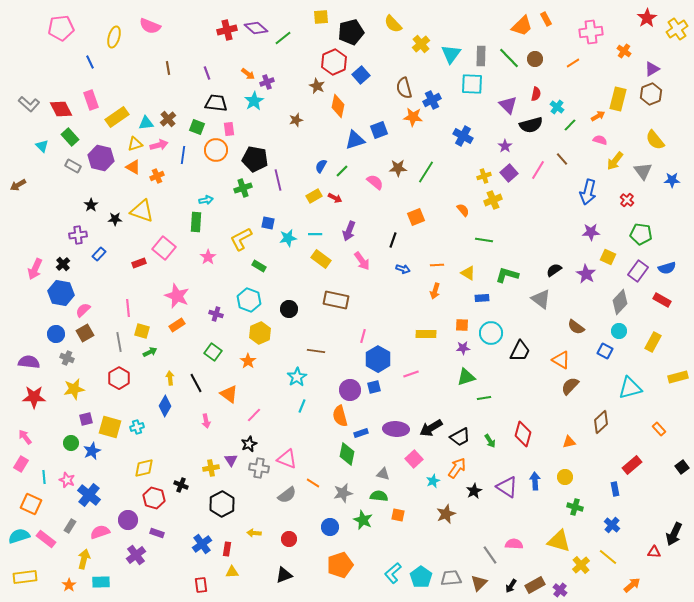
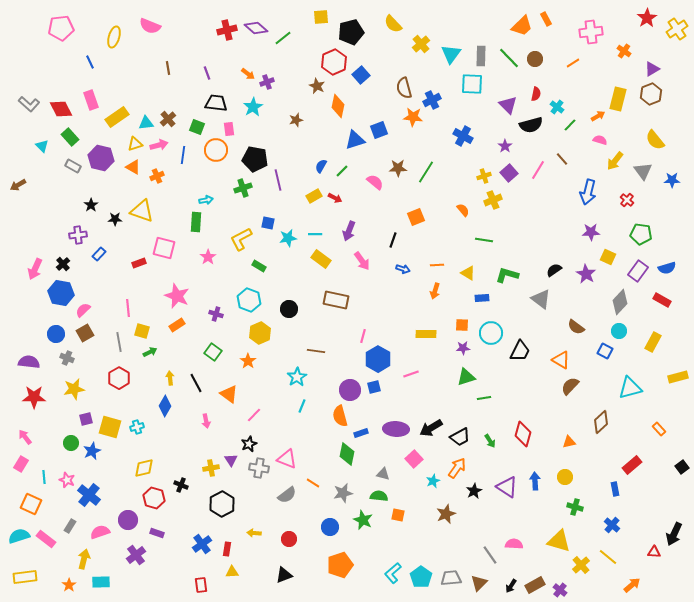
cyan star at (254, 101): moved 1 px left, 6 px down
pink square at (164, 248): rotated 25 degrees counterclockwise
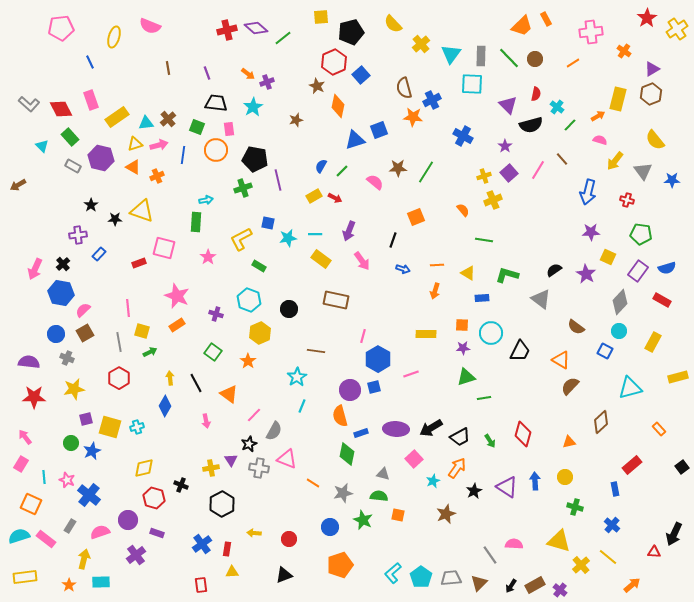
red cross at (627, 200): rotated 24 degrees counterclockwise
gray semicircle at (287, 495): moved 13 px left, 64 px up; rotated 24 degrees counterclockwise
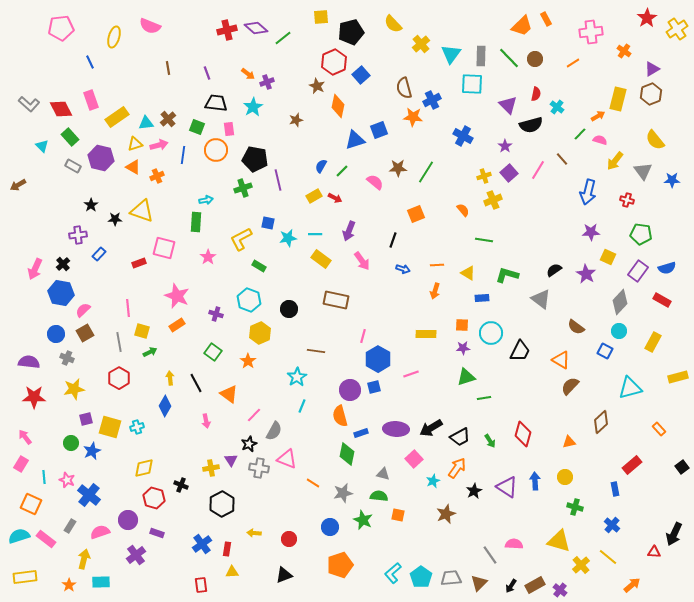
green line at (570, 125): moved 10 px right, 9 px down
orange square at (416, 217): moved 3 px up
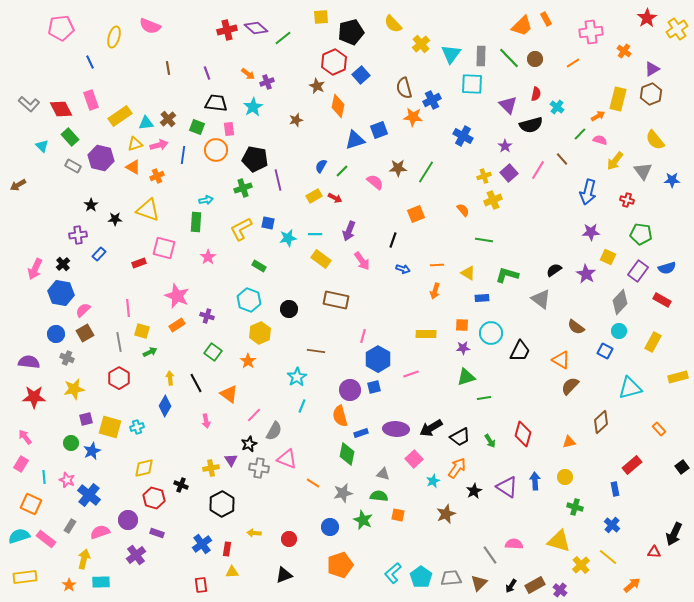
yellow rectangle at (117, 117): moved 3 px right, 1 px up
yellow triangle at (142, 211): moved 6 px right, 1 px up
yellow L-shape at (241, 239): moved 10 px up
purple cross at (216, 314): moved 9 px left, 2 px down
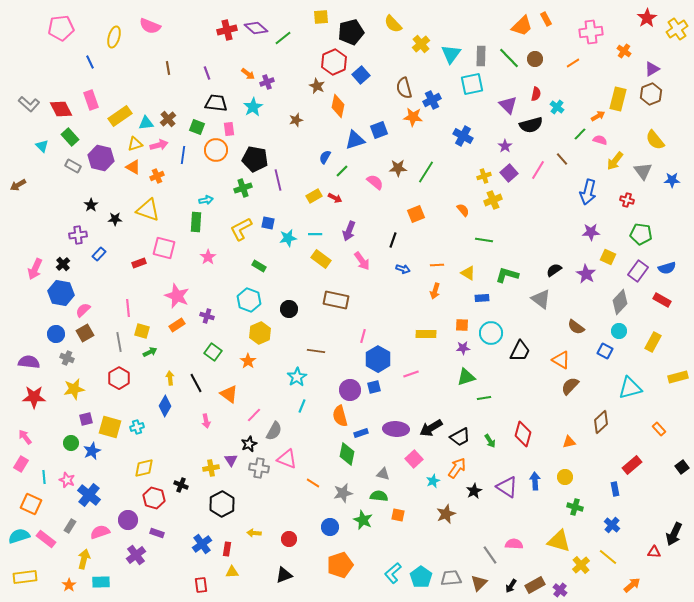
cyan square at (472, 84): rotated 15 degrees counterclockwise
blue semicircle at (321, 166): moved 4 px right, 9 px up
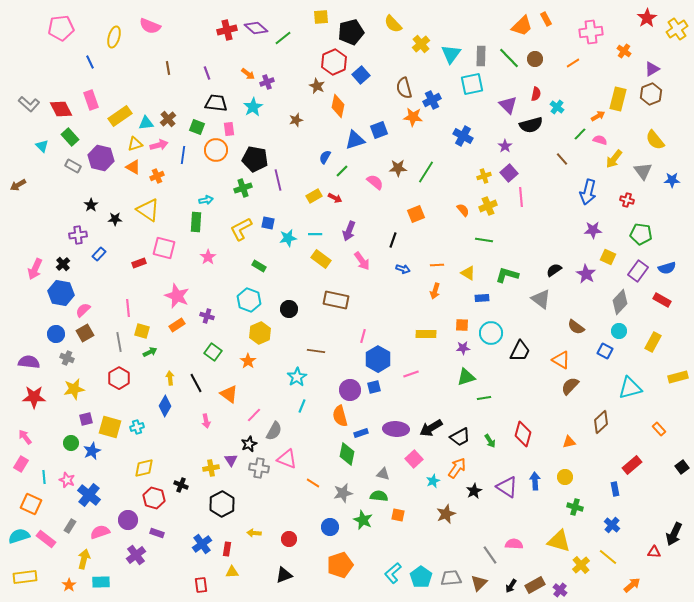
yellow arrow at (615, 161): moved 1 px left, 2 px up
pink line at (538, 170): moved 17 px left, 27 px down; rotated 36 degrees counterclockwise
yellow cross at (493, 200): moved 5 px left, 6 px down
yellow triangle at (148, 210): rotated 15 degrees clockwise
purple star at (591, 232): moved 2 px right, 2 px up
